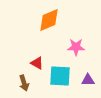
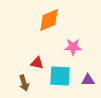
pink star: moved 3 px left
red triangle: rotated 16 degrees counterclockwise
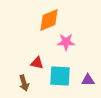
pink star: moved 7 px left, 5 px up
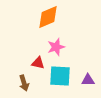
orange diamond: moved 1 px left, 3 px up
pink star: moved 10 px left, 5 px down; rotated 18 degrees counterclockwise
red triangle: moved 1 px right
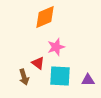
orange diamond: moved 3 px left
red triangle: rotated 24 degrees clockwise
brown arrow: moved 6 px up
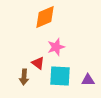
brown arrow: rotated 21 degrees clockwise
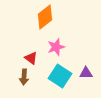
orange diamond: rotated 15 degrees counterclockwise
red triangle: moved 7 px left, 5 px up
cyan square: rotated 30 degrees clockwise
purple triangle: moved 2 px left, 7 px up
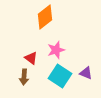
pink star: moved 3 px down
purple triangle: rotated 24 degrees clockwise
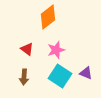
orange diamond: moved 3 px right
red triangle: moved 4 px left, 9 px up
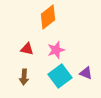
red triangle: rotated 24 degrees counterclockwise
cyan square: rotated 20 degrees clockwise
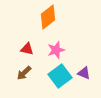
purple triangle: moved 2 px left
brown arrow: moved 4 px up; rotated 42 degrees clockwise
